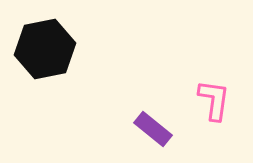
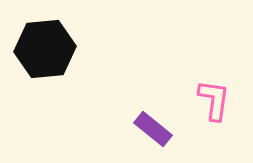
black hexagon: rotated 6 degrees clockwise
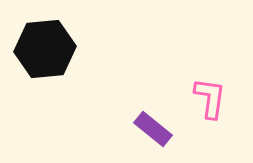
pink L-shape: moved 4 px left, 2 px up
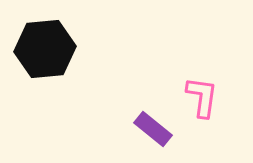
pink L-shape: moved 8 px left, 1 px up
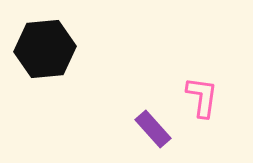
purple rectangle: rotated 9 degrees clockwise
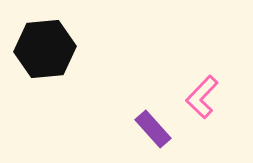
pink L-shape: rotated 144 degrees counterclockwise
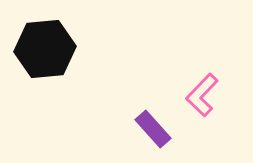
pink L-shape: moved 2 px up
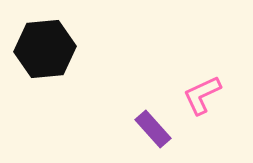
pink L-shape: rotated 21 degrees clockwise
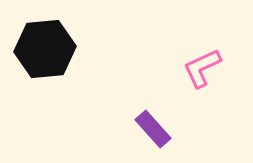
pink L-shape: moved 27 px up
